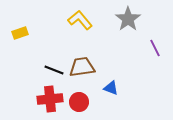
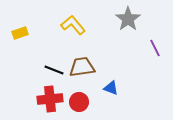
yellow L-shape: moved 7 px left, 5 px down
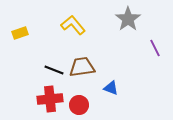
red circle: moved 3 px down
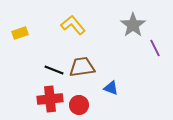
gray star: moved 5 px right, 6 px down
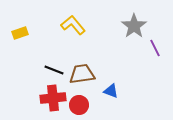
gray star: moved 1 px right, 1 px down
brown trapezoid: moved 7 px down
blue triangle: moved 3 px down
red cross: moved 3 px right, 1 px up
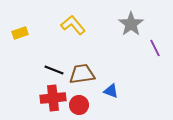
gray star: moved 3 px left, 2 px up
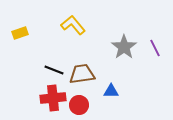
gray star: moved 7 px left, 23 px down
blue triangle: rotated 21 degrees counterclockwise
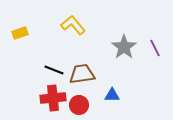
blue triangle: moved 1 px right, 4 px down
